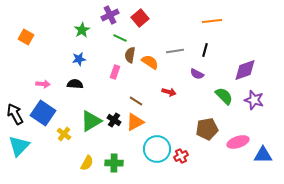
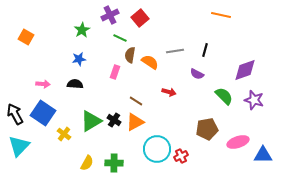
orange line: moved 9 px right, 6 px up; rotated 18 degrees clockwise
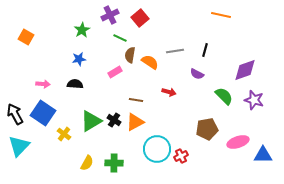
pink rectangle: rotated 40 degrees clockwise
brown line: moved 1 px up; rotated 24 degrees counterclockwise
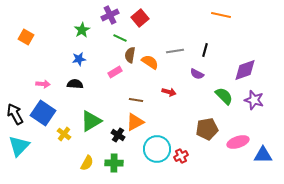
black cross: moved 4 px right, 15 px down
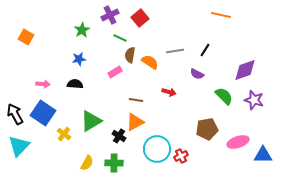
black line: rotated 16 degrees clockwise
black cross: moved 1 px right, 1 px down
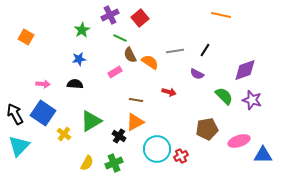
brown semicircle: rotated 35 degrees counterclockwise
purple star: moved 2 px left
pink ellipse: moved 1 px right, 1 px up
green cross: rotated 24 degrees counterclockwise
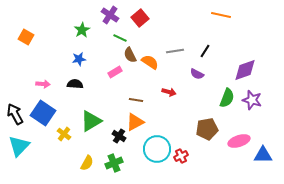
purple cross: rotated 30 degrees counterclockwise
black line: moved 1 px down
green semicircle: moved 3 px right, 2 px down; rotated 66 degrees clockwise
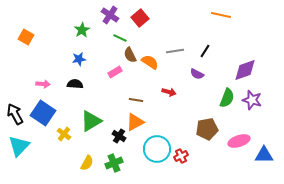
blue triangle: moved 1 px right
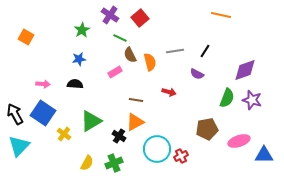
orange semicircle: rotated 42 degrees clockwise
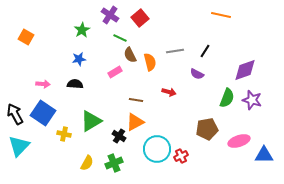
yellow cross: rotated 24 degrees counterclockwise
